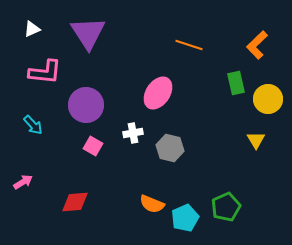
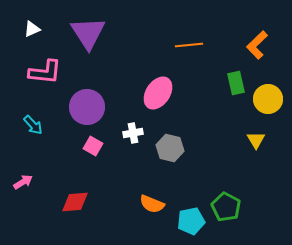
orange line: rotated 24 degrees counterclockwise
purple circle: moved 1 px right, 2 px down
green pentagon: rotated 20 degrees counterclockwise
cyan pentagon: moved 6 px right, 3 px down; rotated 12 degrees clockwise
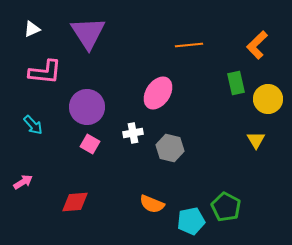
pink square: moved 3 px left, 2 px up
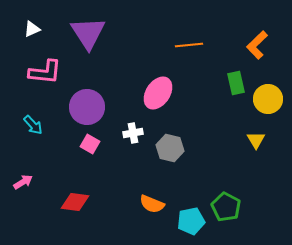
red diamond: rotated 12 degrees clockwise
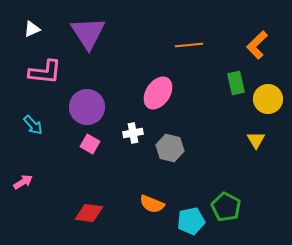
red diamond: moved 14 px right, 11 px down
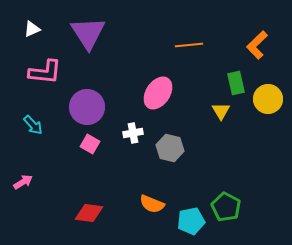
yellow triangle: moved 35 px left, 29 px up
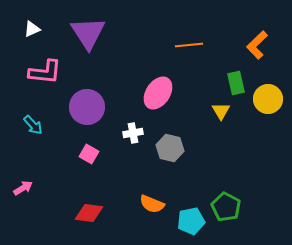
pink square: moved 1 px left, 10 px down
pink arrow: moved 6 px down
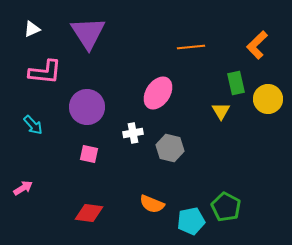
orange line: moved 2 px right, 2 px down
pink square: rotated 18 degrees counterclockwise
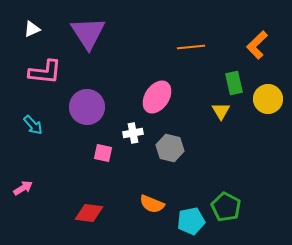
green rectangle: moved 2 px left
pink ellipse: moved 1 px left, 4 px down
pink square: moved 14 px right, 1 px up
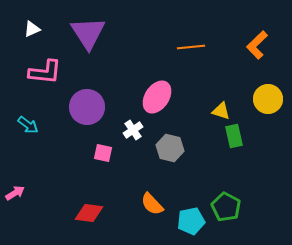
green rectangle: moved 53 px down
yellow triangle: rotated 42 degrees counterclockwise
cyan arrow: moved 5 px left; rotated 10 degrees counterclockwise
white cross: moved 3 px up; rotated 24 degrees counterclockwise
pink arrow: moved 8 px left, 5 px down
orange semicircle: rotated 25 degrees clockwise
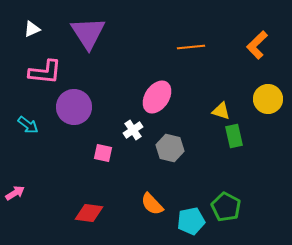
purple circle: moved 13 px left
